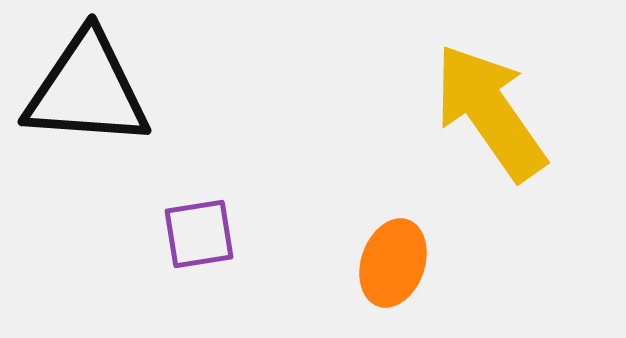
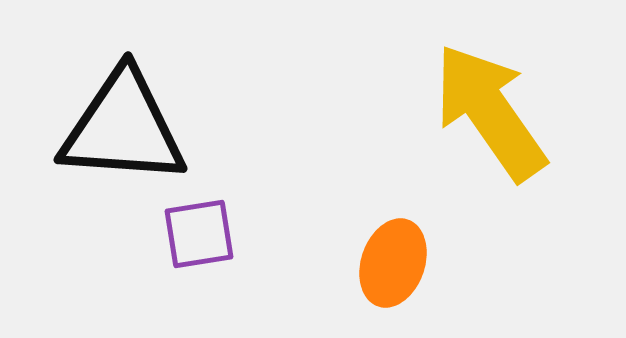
black triangle: moved 36 px right, 38 px down
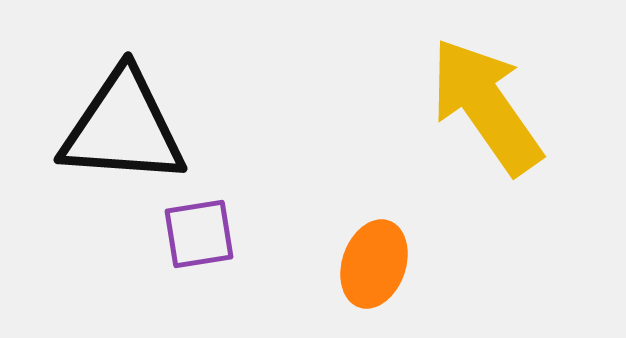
yellow arrow: moved 4 px left, 6 px up
orange ellipse: moved 19 px left, 1 px down
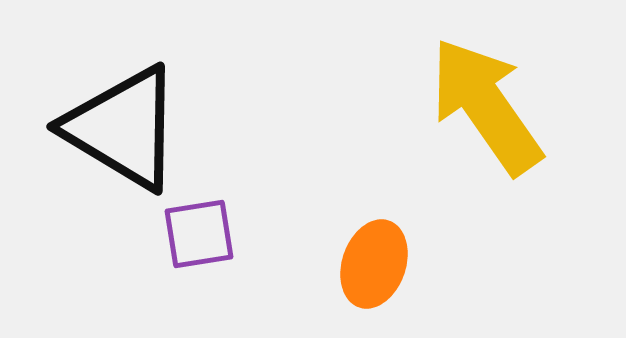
black triangle: rotated 27 degrees clockwise
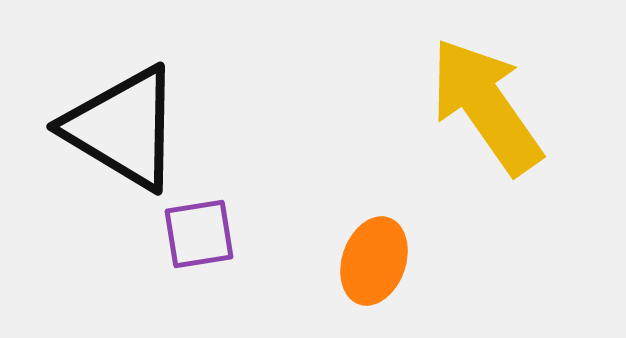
orange ellipse: moved 3 px up
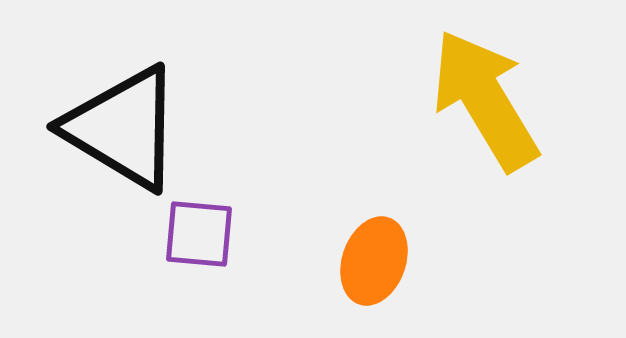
yellow arrow: moved 1 px left, 6 px up; rotated 4 degrees clockwise
purple square: rotated 14 degrees clockwise
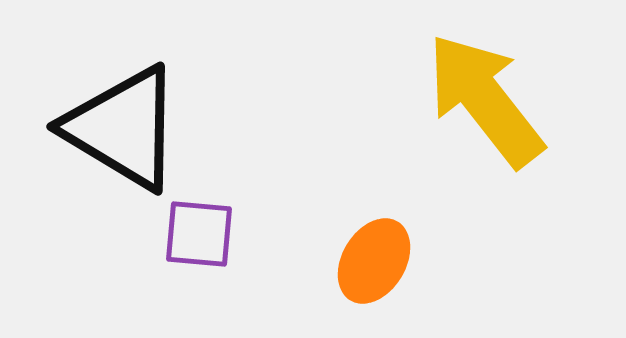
yellow arrow: rotated 7 degrees counterclockwise
orange ellipse: rotated 12 degrees clockwise
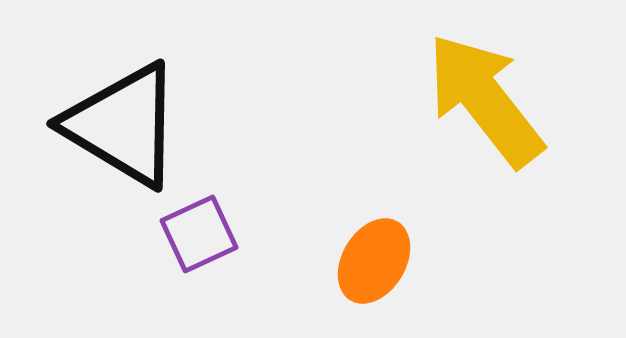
black triangle: moved 3 px up
purple square: rotated 30 degrees counterclockwise
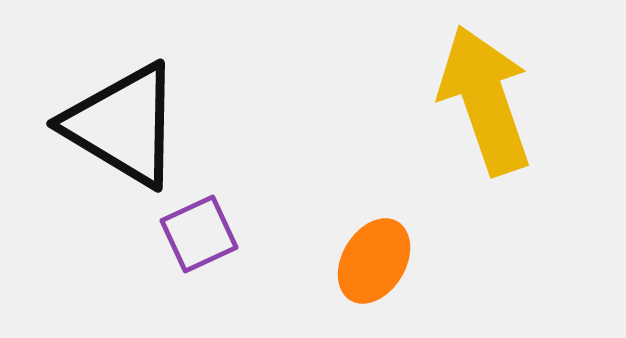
yellow arrow: rotated 19 degrees clockwise
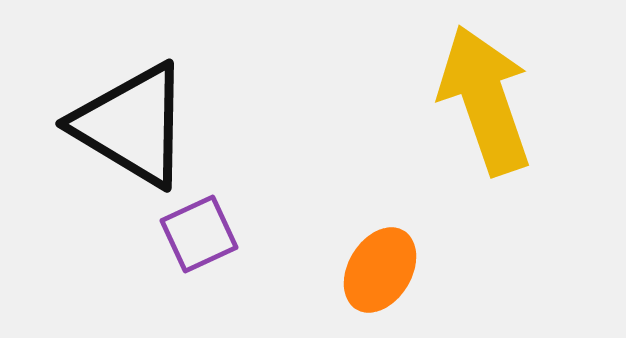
black triangle: moved 9 px right
orange ellipse: moved 6 px right, 9 px down
